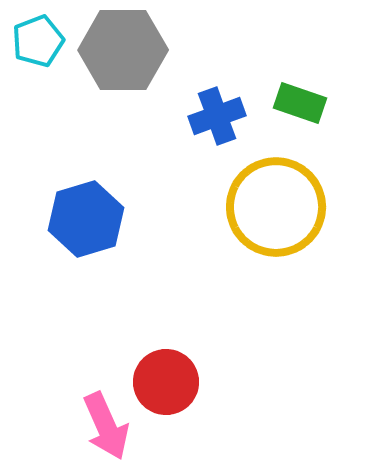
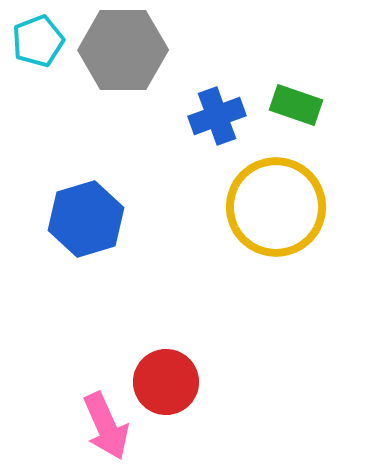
green rectangle: moved 4 px left, 2 px down
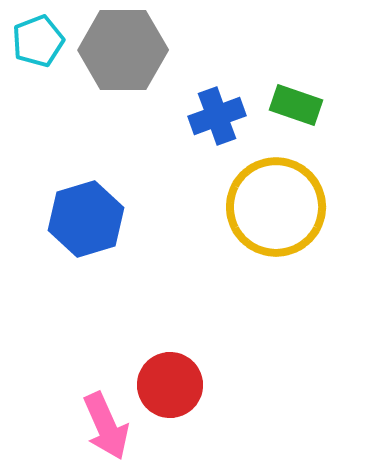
red circle: moved 4 px right, 3 px down
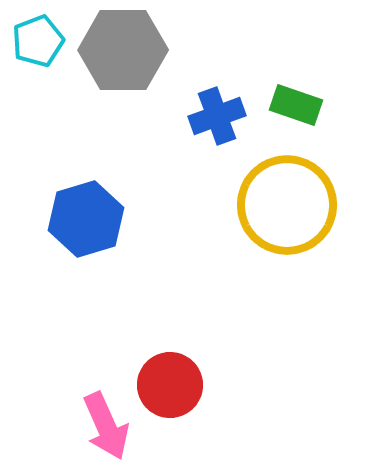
yellow circle: moved 11 px right, 2 px up
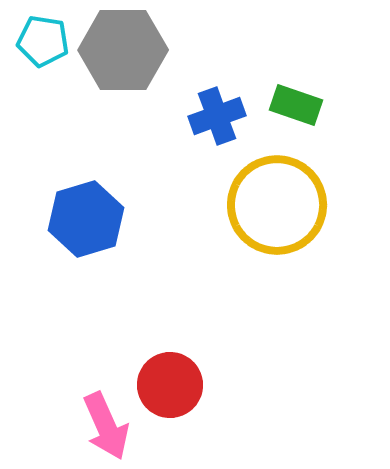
cyan pentagon: moved 5 px right; rotated 30 degrees clockwise
yellow circle: moved 10 px left
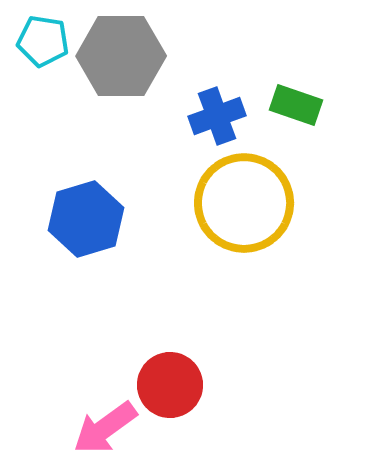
gray hexagon: moved 2 px left, 6 px down
yellow circle: moved 33 px left, 2 px up
pink arrow: moved 1 px left, 2 px down; rotated 78 degrees clockwise
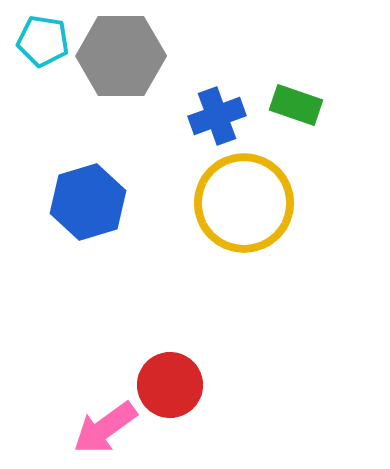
blue hexagon: moved 2 px right, 17 px up
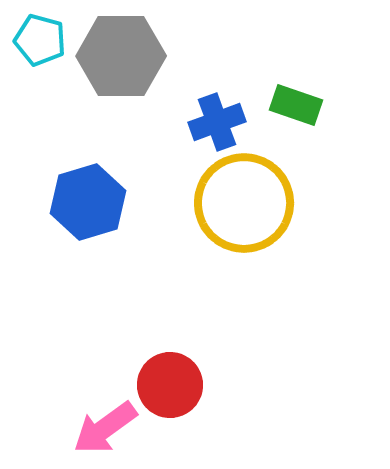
cyan pentagon: moved 3 px left, 1 px up; rotated 6 degrees clockwise
blue cross: moved 6 px down
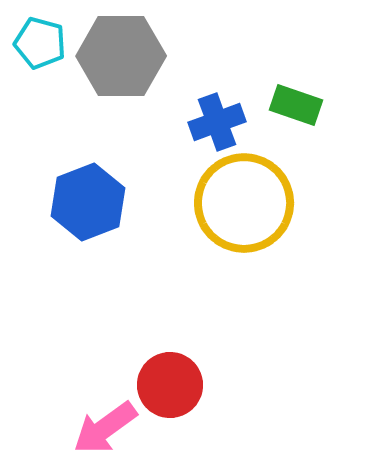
cyan pentagon: moved 3 px down
blue hexagon: rotated 4 degrees counterclockwise
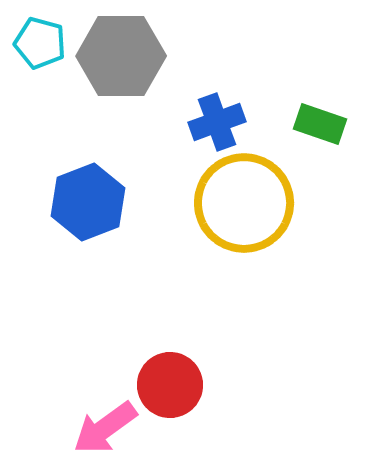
green rectangle: moved 24 px right, 19 px down
